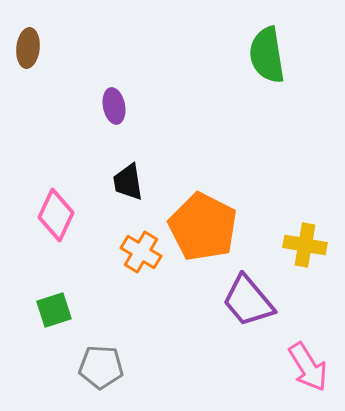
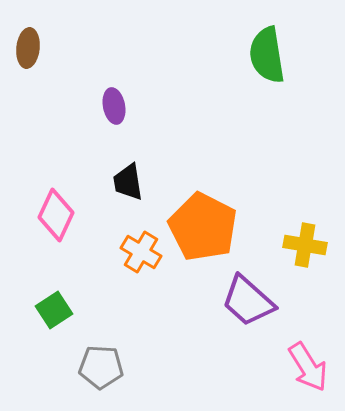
purple trapezoid: rotated 8 degrees counterclockwise
green square: rotated 15 degrees counterclockwise
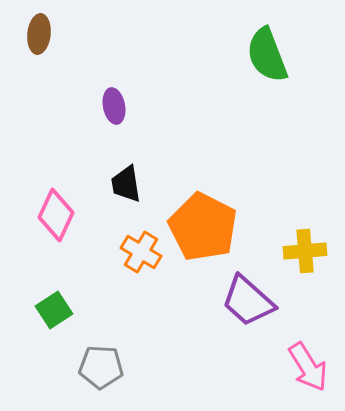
brown ellipse: moved 11 px right, 14 px up
green semicircle: rotated 12 degrees counterclockwise
black trapezoid: moved 2 px left, 2 px down
yellow cross: moved 6 px down; rotated 15 degrees counterclockwise
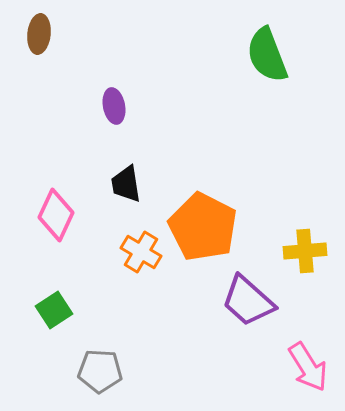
gray pentagon: moved 1 px left, 4 px down
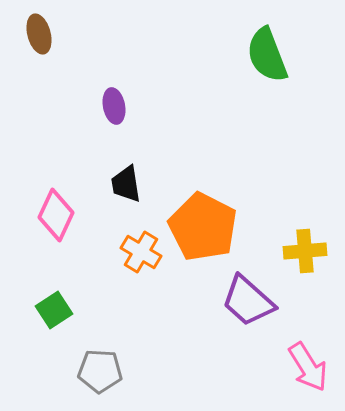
brown ellipse: rotated 21 degrees counterclockwise
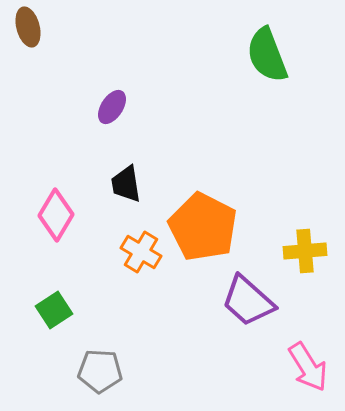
brown ellipse: moved 11 px left, 7 px up
purple ellipse: moved 2 px left, 1 px down; rotated 44 degrees clockwise
pink diamond: rotated 6 degrees clockwise
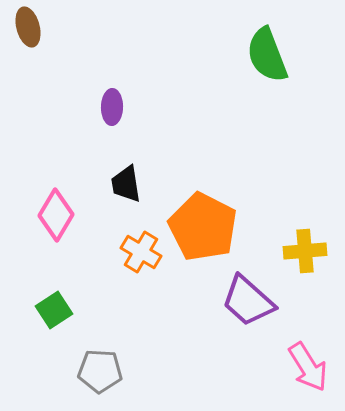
purple ellipse: rotated 32 degrees counterclockwise
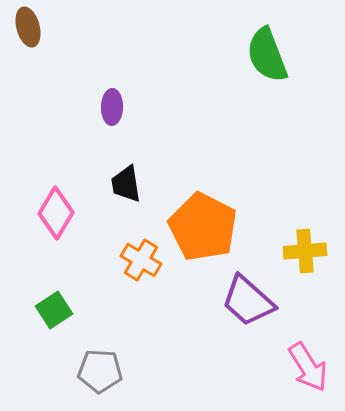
pink diamond: moved 2 px up
orange cross: moved 8 px down
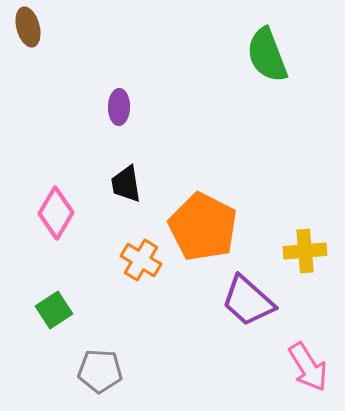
purple ellipse: moved 7 px right
